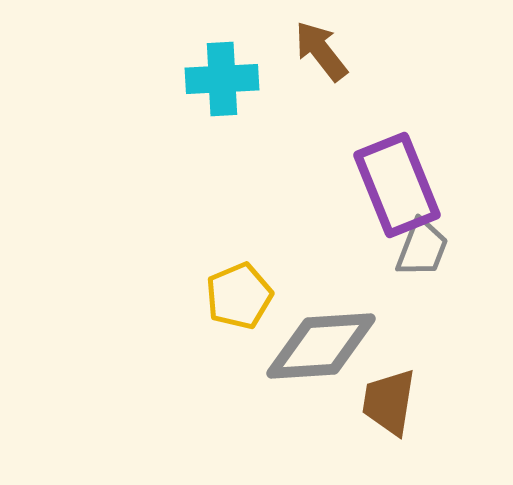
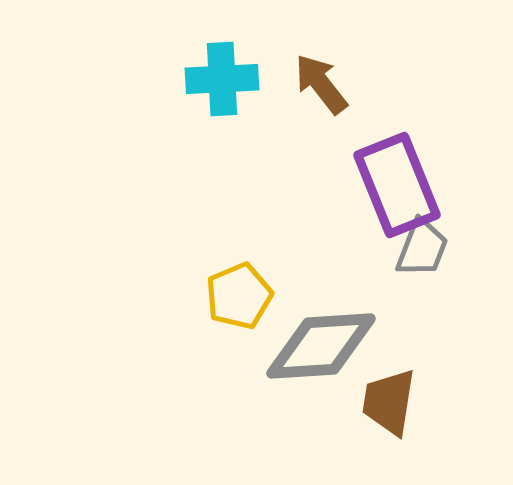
brown arrow: moved 33 px down
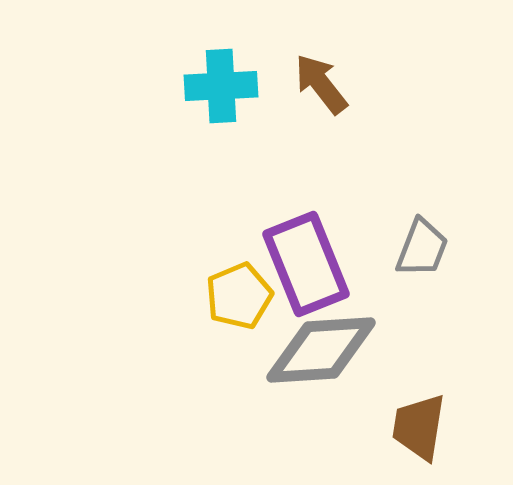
cyan cross: moved 1 px left, 7 px down
purple rectangle: moved 91 px left, 79 px down
gray diamond: moved 4 px down
brown trapezoid: moved 30 px right, 25 px down
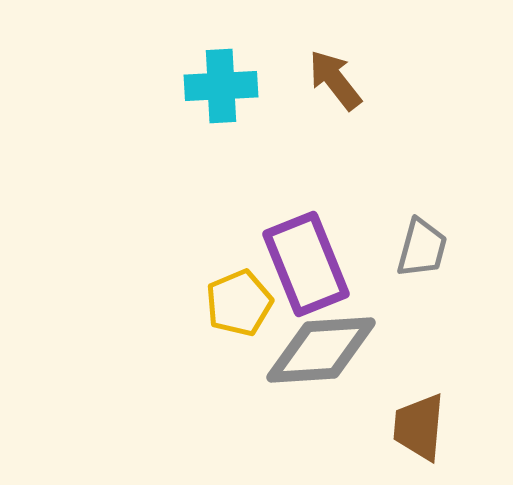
brown arrow: moved 14 px right, 4 px up
gray trapezoid: rotated 6 degrees counterclockwise
yellow pentagon: moved 7 px down
brown trapezoid: rotated 4 degrees counterclockwise
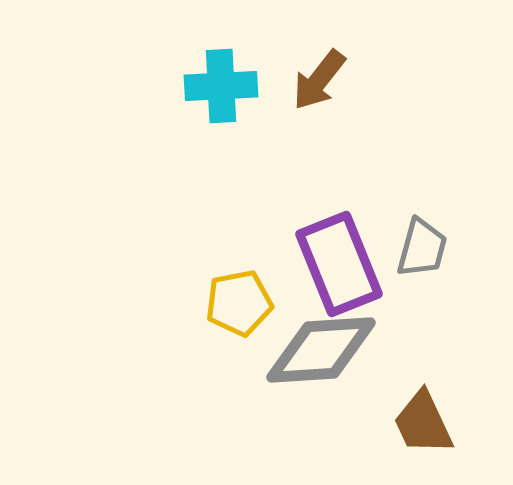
brown arrow: moved 16 px left; rotated 104 degrees counterclockwise
purple rectangle: moved 33 px right
yellow pentagon: rotated 12 degrees clockwise
brown trapezoid: moved 4 px right, 4 px up; rotated 30 degrees counterclockwise
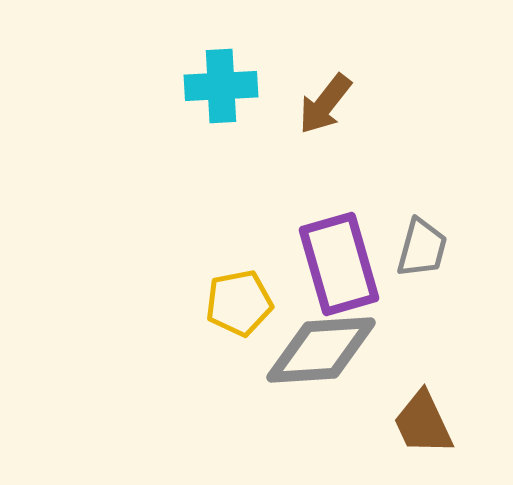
brown arrow: moved 6 px right, 24 px down
purple rectangle: rotated 6 degrees clockwise
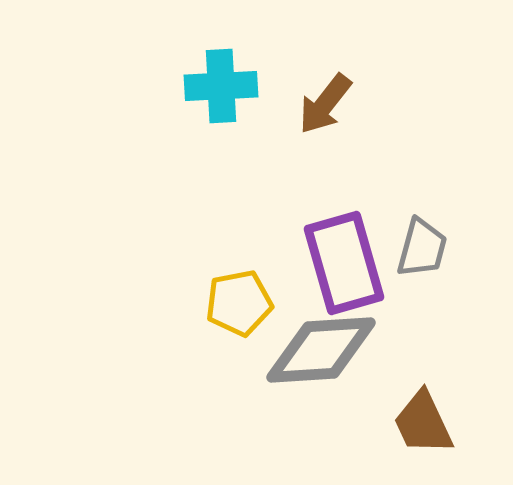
purple rectangle: moved 5 px right, 1 px up
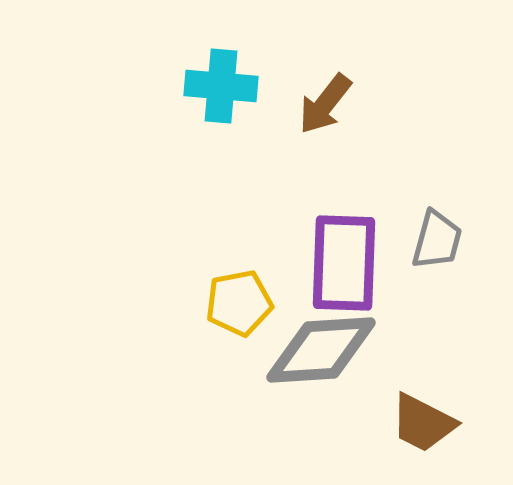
cyan cross: rotated 8 degrees clockwise
gray trapezoid: moved 15 px right, 8 px up
purple rectangle: rotated 18 degrees clockwise
brown trapezoid: rotated 38 degrees counterclockwise
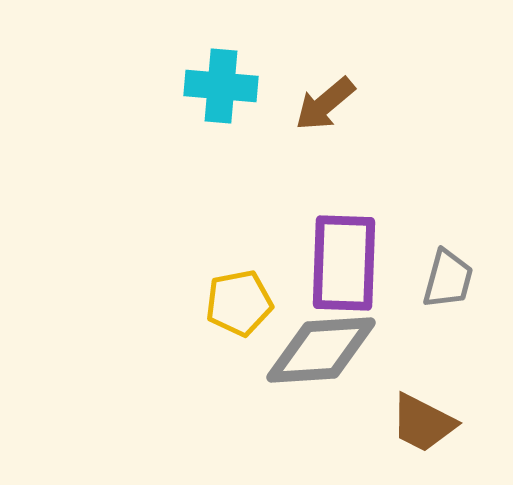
brown arrow: rotated 12 degrees clockwise
gray trapezoid: moved 11 px right, 39 px down
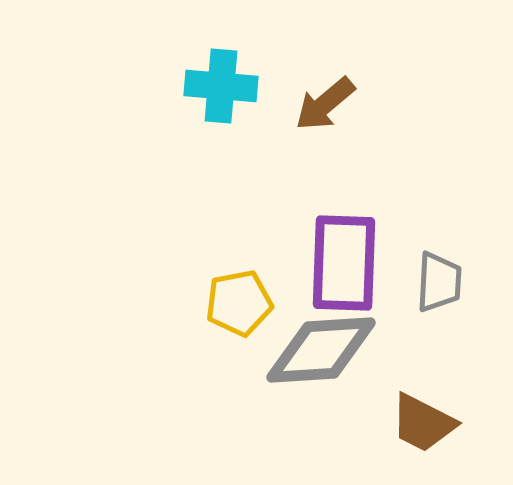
gray trapezoid: moved 9 px left, 3 px down; rotated 12 degrees counterclockwise
